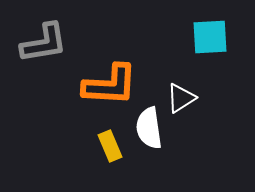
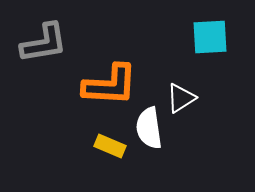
yellow rectangle: rotated 44 degrees counterclockwise
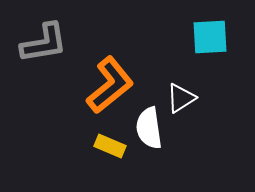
orange L-shape: rotated 42 degrees counterclockwise
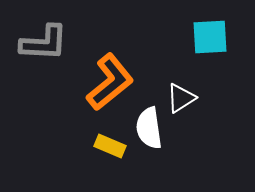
gray L-shape: rotated 12 degrees clockwise
orange L-shape: moved 3 px up
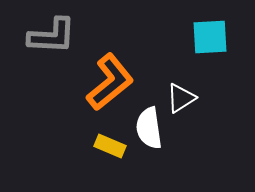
gray L-shape: moved 8 px right, 7 px up
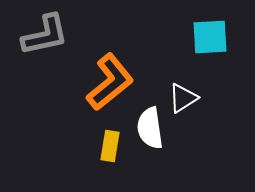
gray L-shape: moved 7 px left, 1 px up; rotated 15 degrees counterclockwise
white triangle: moved 2 px right
white semicircle: moved 1 px right
yellow rectangle: rotated 76 degrees clockwise
